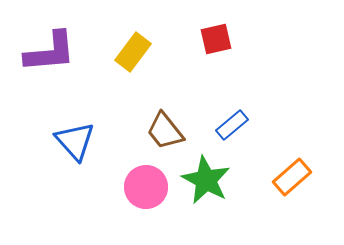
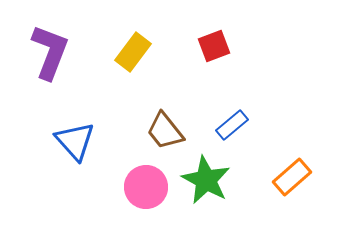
red square: moved 2 px left, 7 px down; rotated 8 degrees counterclockwise
purple L-shape: rotated 64 degrees counterclockwise
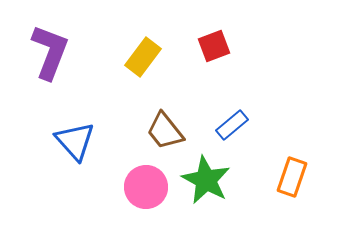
yellow rectangle: moved 10 px right, 5 px down
orange rectangle: rotated 30 degrees counterclockwise
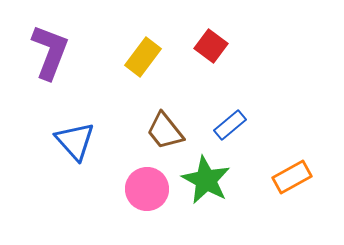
red square: moved 3 px left; rotated 32 degrees counterclockwise
blue rectangle: moved 2 px left
orange rectangle: rotated 42 degrees clockwise
pink circle: moved 1 px right, 2 px down
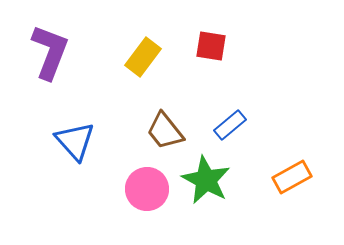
red square: rotated 28 degrees counterclockwise
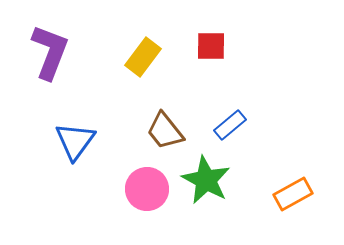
red square: rotated 8 degrees counterclockwise
blue triangle: rotated 18 degrees clockwise
orange rectangle: moved 1 px right, 17 px down
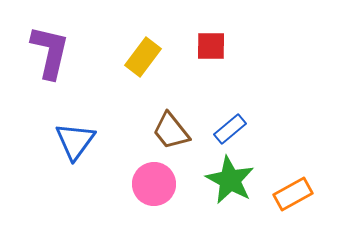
purple L-shape: rotated 8 degrees counterclockwise
blue rectangle: moved 4 px down
brown trapezoid: moved 6 px right
green star: moved 24 px right
pink circle: moved 7 px right, 5 px up
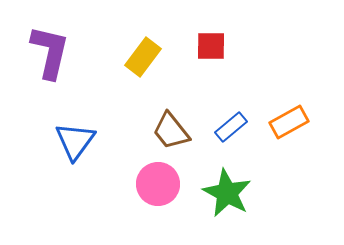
blue rectangle: moved 1 px right, 2 px up
green star: moved 3 px left, 13 px down
pink circle: moved 4 px right
orange rectangle: moved 4 px left, 72 px up
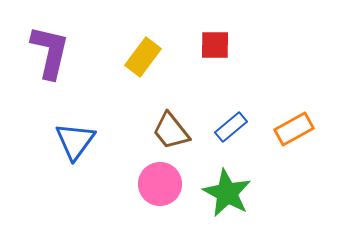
red square: moved 4 px right, 1 px up
orange rectangle: moved 5 px right, 7 px down
pink circle: moved 2 px right
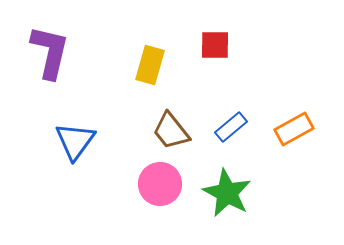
yellow rectangle: moved 7 px right, 8 px down; rotated 21 degrees counterclockwise
